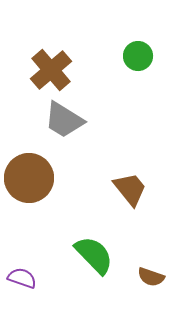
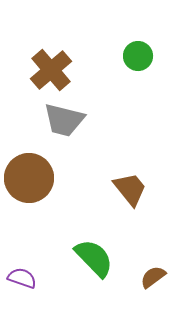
gray trapezoid: rotated 18 degrees counterclockwise
green semicircle: moved 3 px down
brown semicircle: moved 2 px right; rotated 124 degrees clockwise
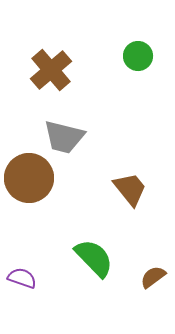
gray trapezoid: moved 17 px down
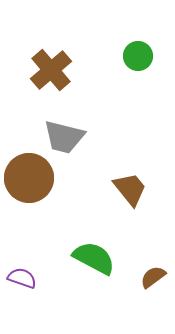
green semicircle: rotated 18 degrees counterclockwise
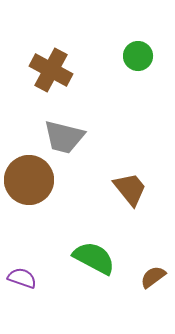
brown cross: rotated 21 degrees counterclockwise
brown circle: moved 2 px down
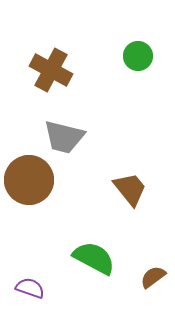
purple semicircle: moved 8 px right, 10 px down
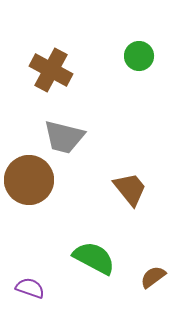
green circle: moved 1 px right
